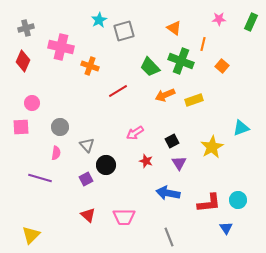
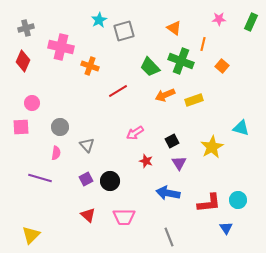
cyan triangle: rotated 36 degrees clockwise
black circle: moved 4 px right, 16 px down
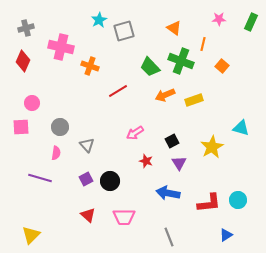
blue triangle: moved 7 px down; rotated 32 degrees clockwise
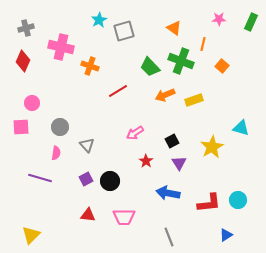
red star: rotated 16 degrees clockwise
red triangle: rotated 35 degrees counterclockwise
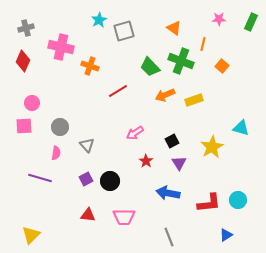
pink square: moved 3 px right, 1 px up
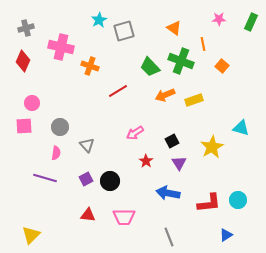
orange line: rotated 24 degrees counterclockwise
purple line: moved 5 px right
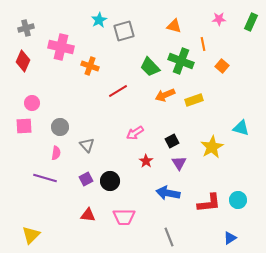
orange triangle: moved 2 px up; rotated 21 degrees counterclockwise
blue triangle: moved 4 px right, 3 px down
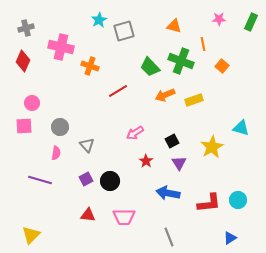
purple line: moved 5 px left, 2 px down
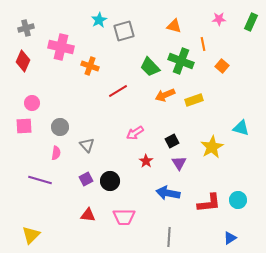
gray line: rotated 24 degrees clockwise
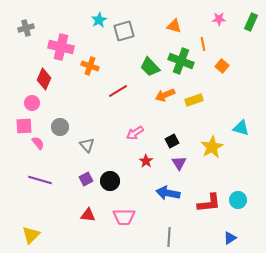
red diamond: moved 21 px right, 18 px down
pink semicircle: moved 18 px left, 10 px up; rotated 48 degrees counterclockwise
